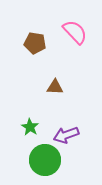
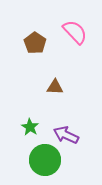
brown pentagon: rotated 25 degrees clockwise
purple arrow: rotated 45 degrees clockwise
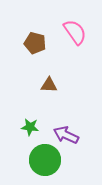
pink semicircle: rotated 8 degrees clockwise
brown pentagon: rotated 20 degrees counterclockwise
brown triangle: moved 6 px left, 2 px up
green star: rotated 24 degrees counterclockwise
